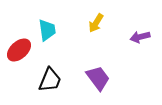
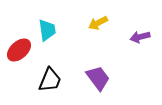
yellow arrow: moved 2 px right; rotated 30 degrees clockwise
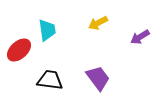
purple arrow: rotated 18 degrees counterclockwise
black trapezoid: rotated 104 degrees counterclockwise
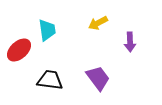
purple arrow: moved 10 px left, 5 px down; rotated 60 degrees counterclockwise
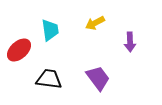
yellow arrow: moved 3 px left
cyan trapezoid: moved 3 px right
black trapezoid: moved 1 px left, 1 px up
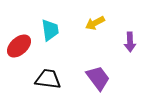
red ellipse: moved 4 px up
black trapezoid: moved 1 px left
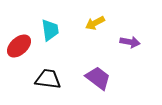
purple arrow: rotated 78 degrees counterclockwise
purple trapezoid: rotated 16 degrees counterclockwise
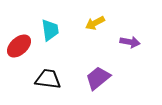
purple trapezoid: rotated 76 degrees counterclockwise
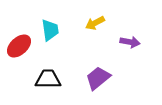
black trapezoid: rotated 8 degrees counterclockwise
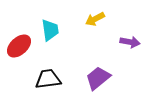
yellow arrow: moved 4 px up
black trapezoid: rotated 8 degrees counterclockwise
